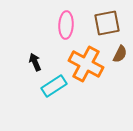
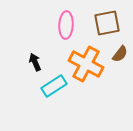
brown semicircle: rotated 12 degrees clockwise
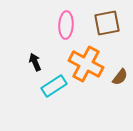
brown semicircle: moved 23 px down
